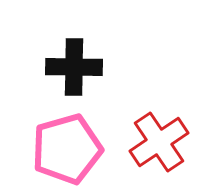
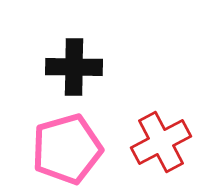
red cross: moved 2 px right; rotated 6 degrees clockwise
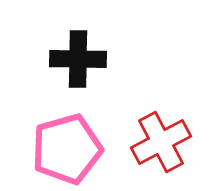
black cross: moved 4 px right, 8 px up
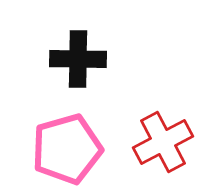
red cross: moved 2 px right
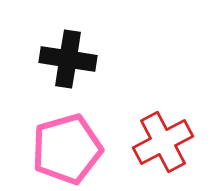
black cross: moved 10 px left; rotated 8 degrees clockwise
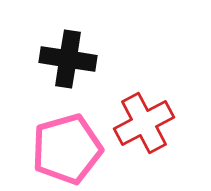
red cross: moved 19 px left, 19 px up
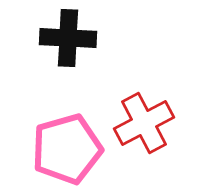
black cross: moved 21 px up; rotated 6 degrees counterclockwise
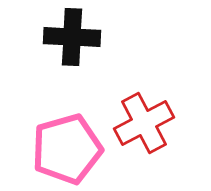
black cross: moved 4 px right, 1 px up
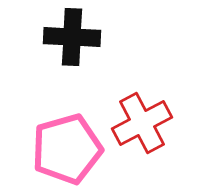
red cross: moved 2 px left
